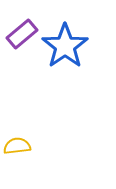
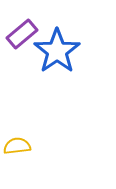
blue star: moved 8 px left, 5 px down
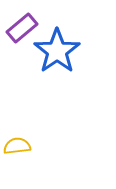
purple rectangle: moved 6 px up
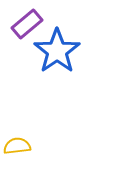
purple rectangle: moved 5 px right, 4 px up
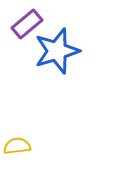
blue star: rotated 18 degrees clockwise
